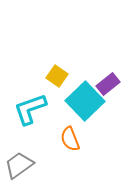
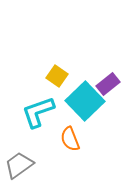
cyan L-shape: moved 8 px right, 3 px down
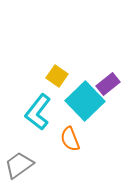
cyan L-shape: rotated 33 degrees counterclockwise
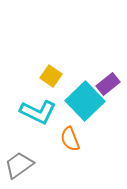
yellow square: moved 6 px left
cyan L-shape: rotated 102 degrees counterclockwise
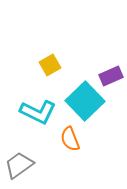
yellow square: moved 1 px left, 11 px up; rotated 25 degrees clockwise
purple rectangle: moved 3 px right, 8 px up; rotated 15 degrees clockwise
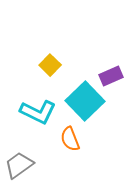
yellow square: rotated 15 degrees counterclockwise
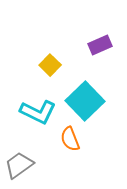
purple rectangle: moved 11 px left, 31 px up
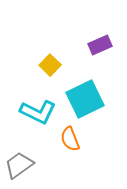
cyan square: moved 2 px up; rotated 18 degrees clockwise
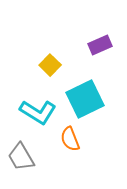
cyan L-shape: rotated 6 degrees clockwise
gray trapezoid: moved 2 px right, 8 px up; rotated 84 degrees counterclockwise
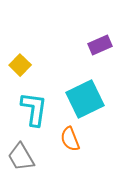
yellow square: moved 30 px left
cyan L-shape: moved 4 px left, 3 px up; rotated 114 degrees counterclockwise
